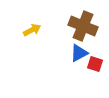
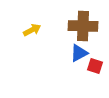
brown cross: rotated 20 degrees counterclockwise
red square: moved 2 px down
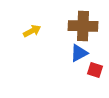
yellow arrow: moved 1 px down
red square: moved 4 px down
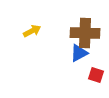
brown cross: moved 2 px right, 7 px down
red square: moved 1 px right, 5 px down
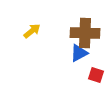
yellow arrow: rotated 12 degrees counterclockwise
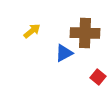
blue triangle: moved 15 px left
red square: moved 2 px right, 2 px down; rotated 21 degrees clockwise
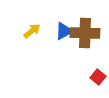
blue triangle: moved 22 px up
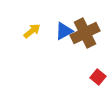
brown cross: rotated 28 degrees counterclockwise
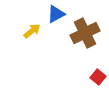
blue triangle: moved 8 px left, 17 px up
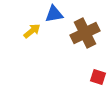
blue triangle: moved 2 px left; rotated 18 degrees clockwise
red square: rotated 21 degrees counterclockwise
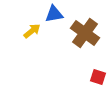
brown cross: rotated 28 degrees counterclockwise
